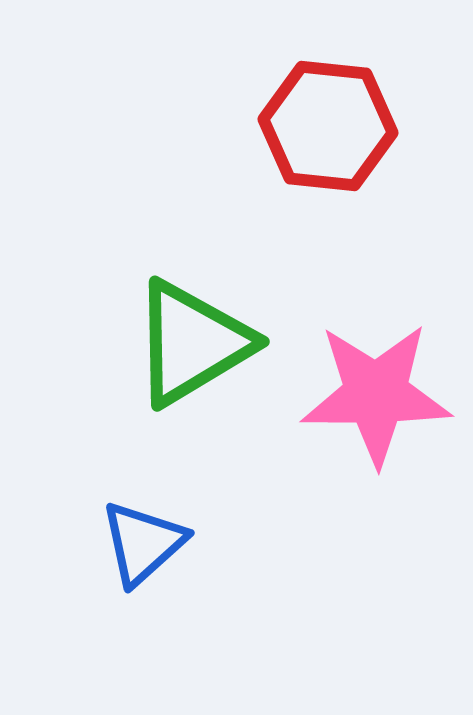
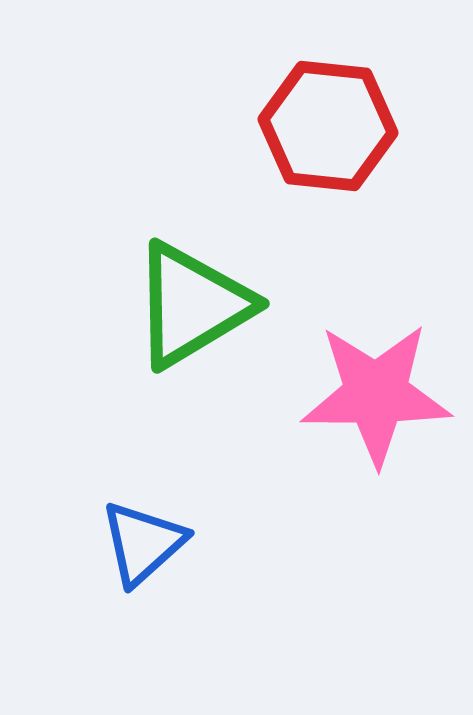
green triangle: moved 38 px up
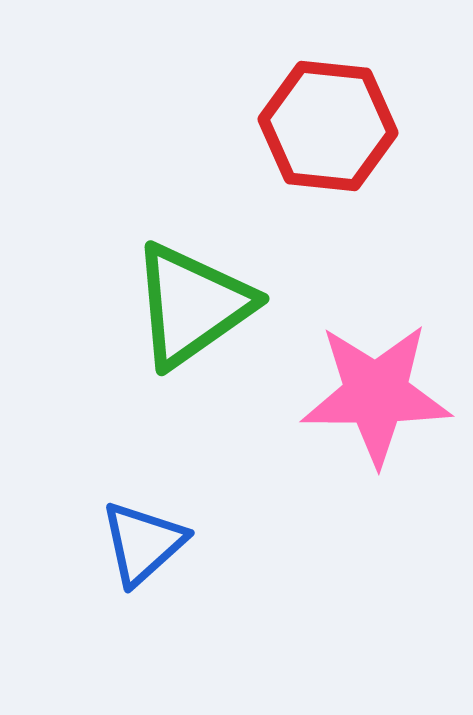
green triangle: rotated 4 degrees counterclockwise
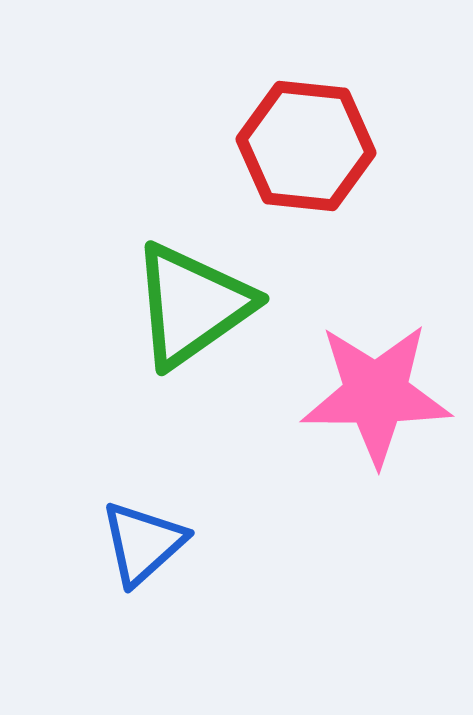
red hexagon: moved 22 px left, 20 px down
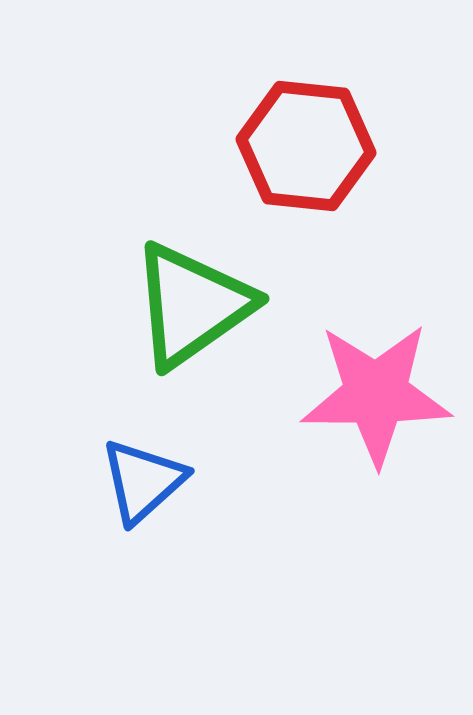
blue triangle: moved 62 px up
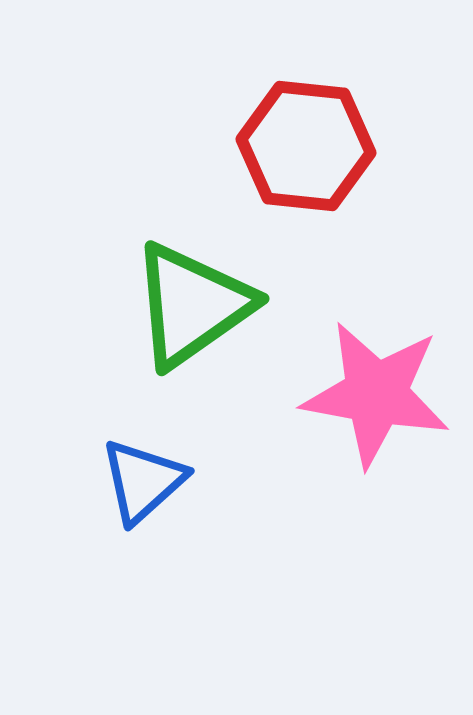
pink star: rotated 10 degrees clockwise
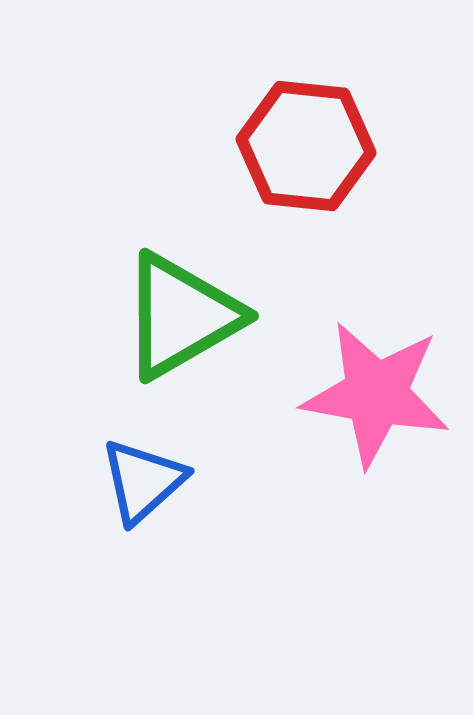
green triangle: moved 11 px left, 11 px down; rotated 5 degrees clockwise
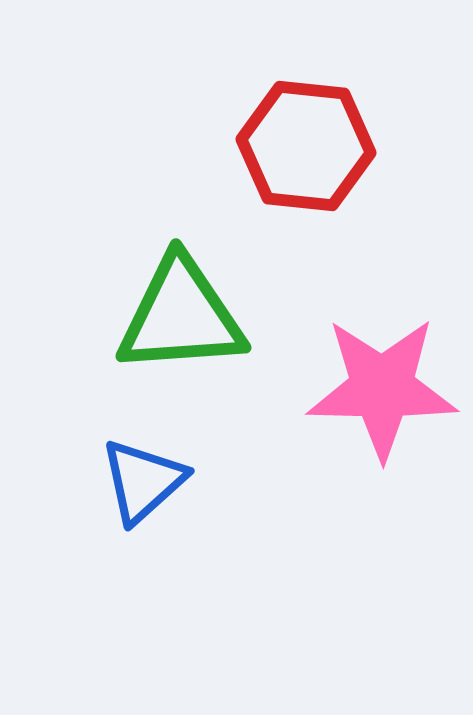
green triangle: rotated 26 degrees clockwise
pink star: moved 6 px right, 6 px up; rotated 9 degrees counterclockwise
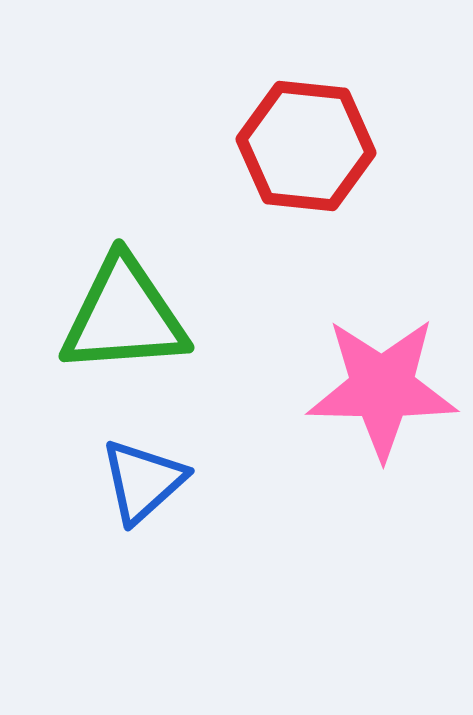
green triangle: moved 57 px left
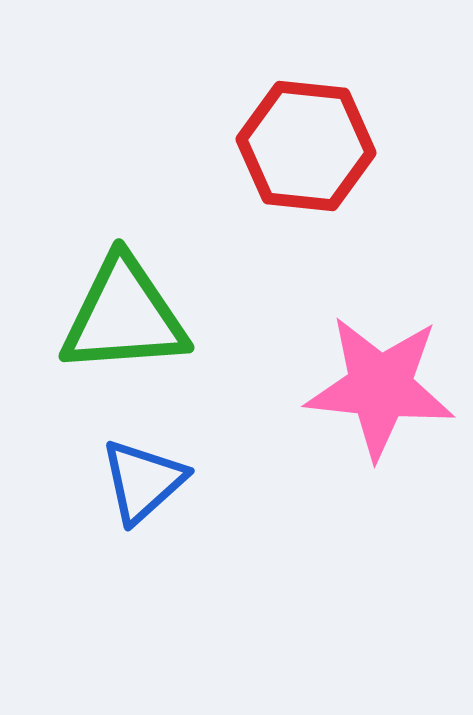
pink star: moved 2 px left, 1 px up; rotated 5 degrees clockwise
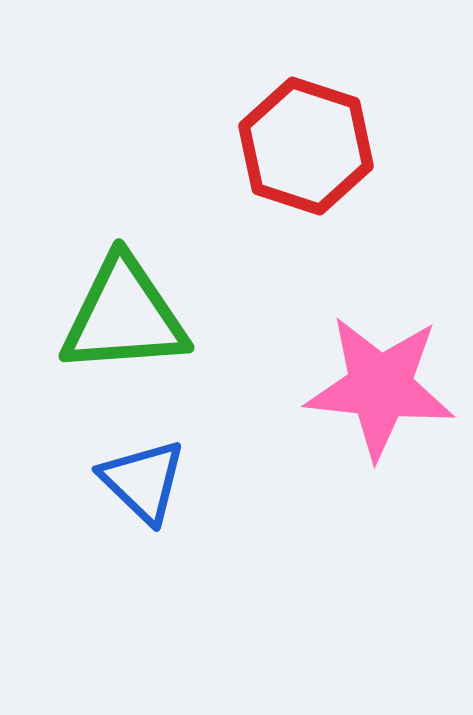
red hexagon: rotated 12 degrees clockwise
blue triangle: rotated 34 degrees counterclockwise
